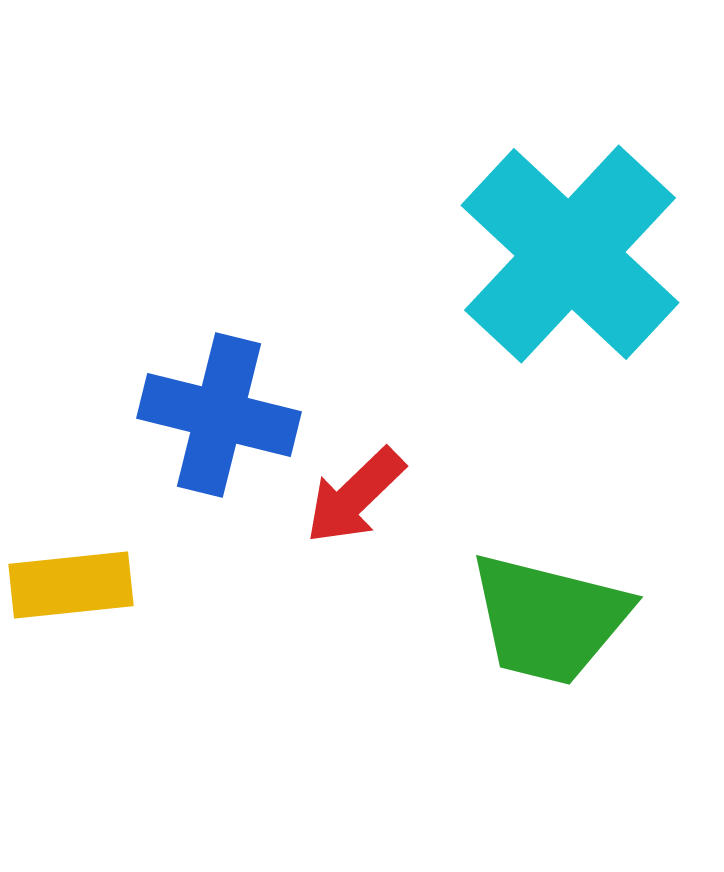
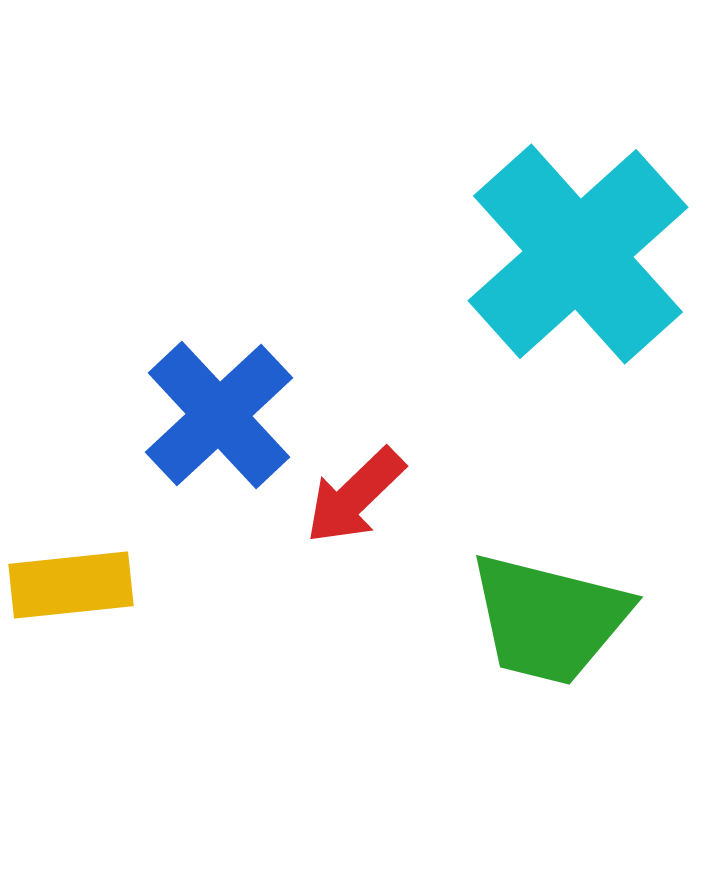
cyan cross: moved 8 px right; rotated 5 degrees clockwise
blue cross: rotated 33 degrees clockwise
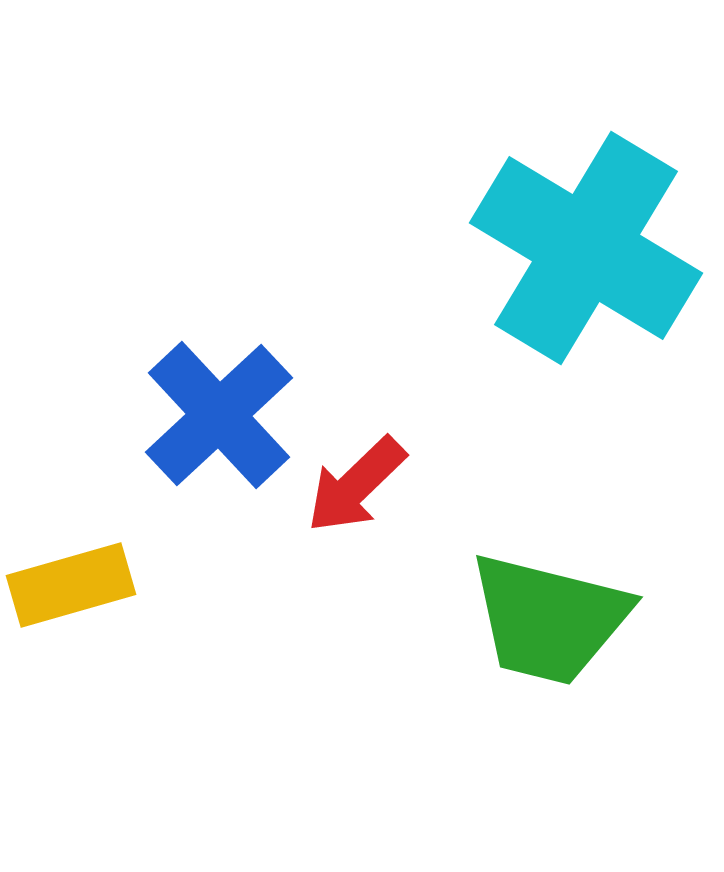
cyan cross: moved 8 px right, 6 px up; rotated 17 degrees counterclockwise
red arrow: moved 1 px right, 11 px up
yellow rectangle: rotated 10 degrees counterclockwise
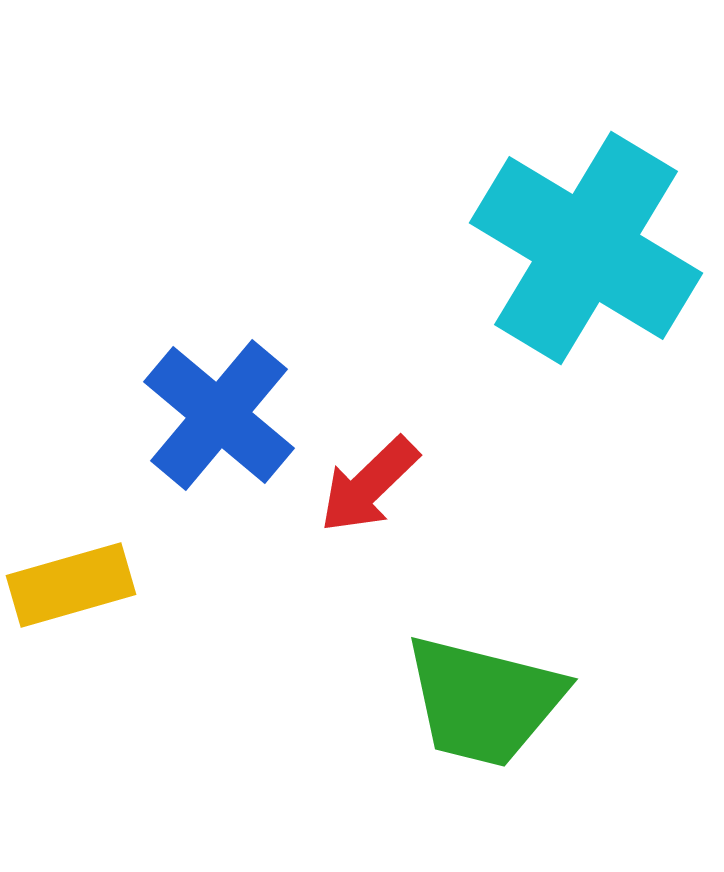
blue cross: rotated 7 degrees counterclockwise
red arrow: moved 13 px right
green trapezoid: moved 65 px left, 82 px down
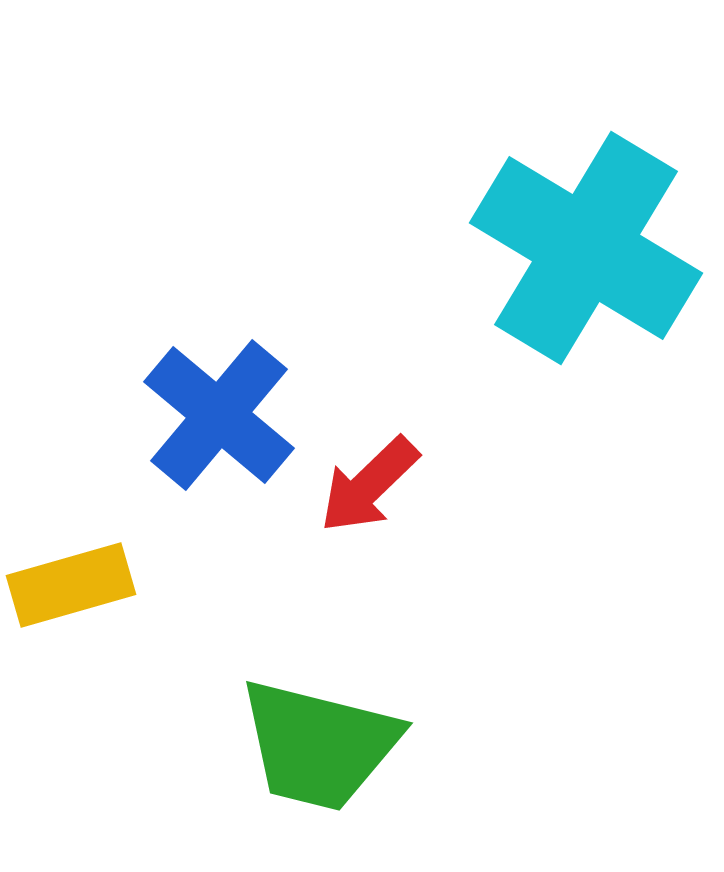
green trapezoid: moved 165 px left, 44 px down
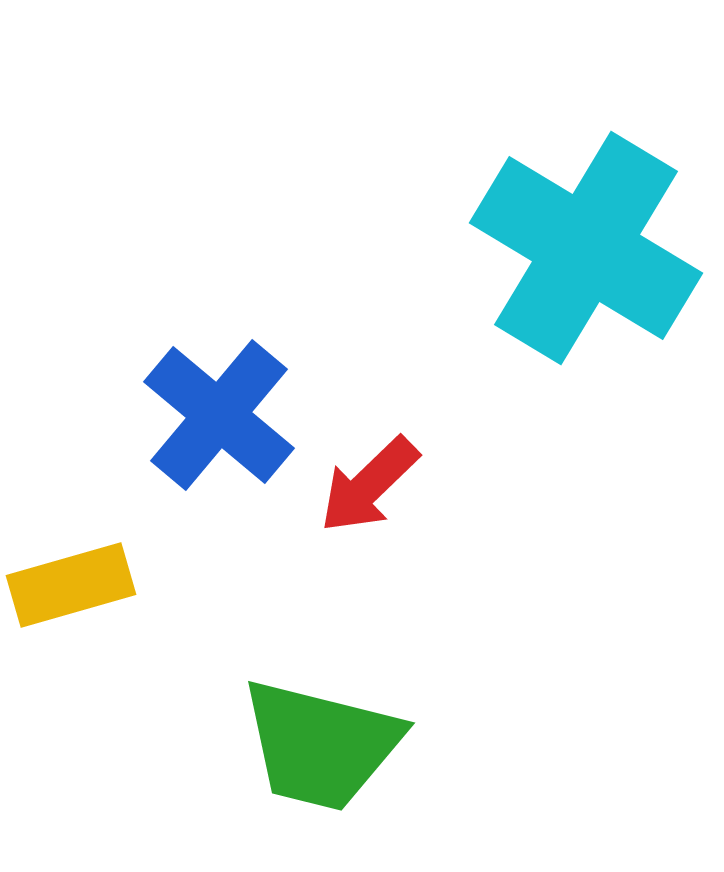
green trapezoid: moved 2 px right
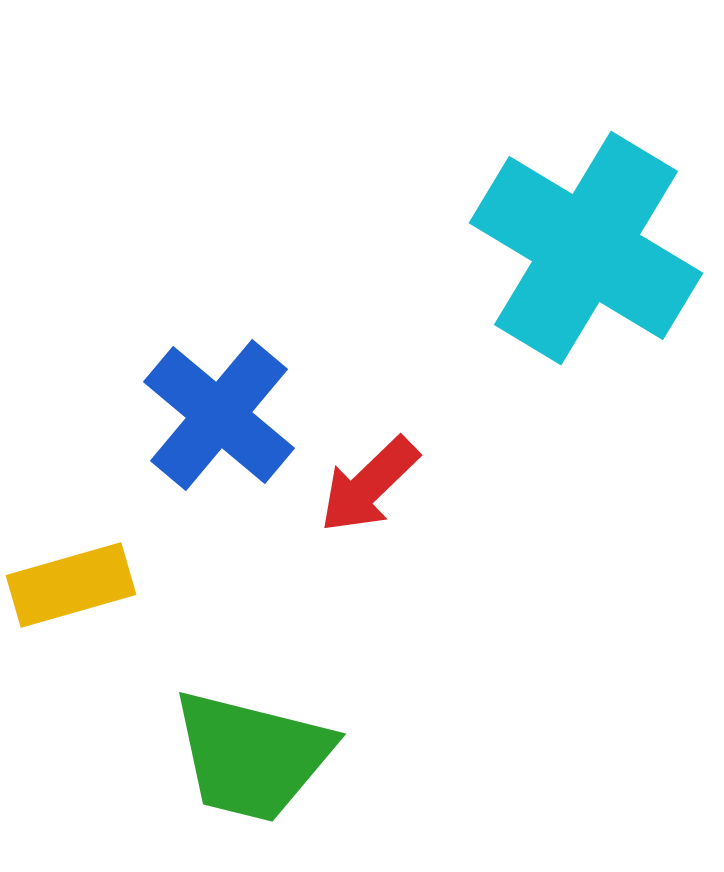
green trapezoid: moved 69 px left, 11 px down
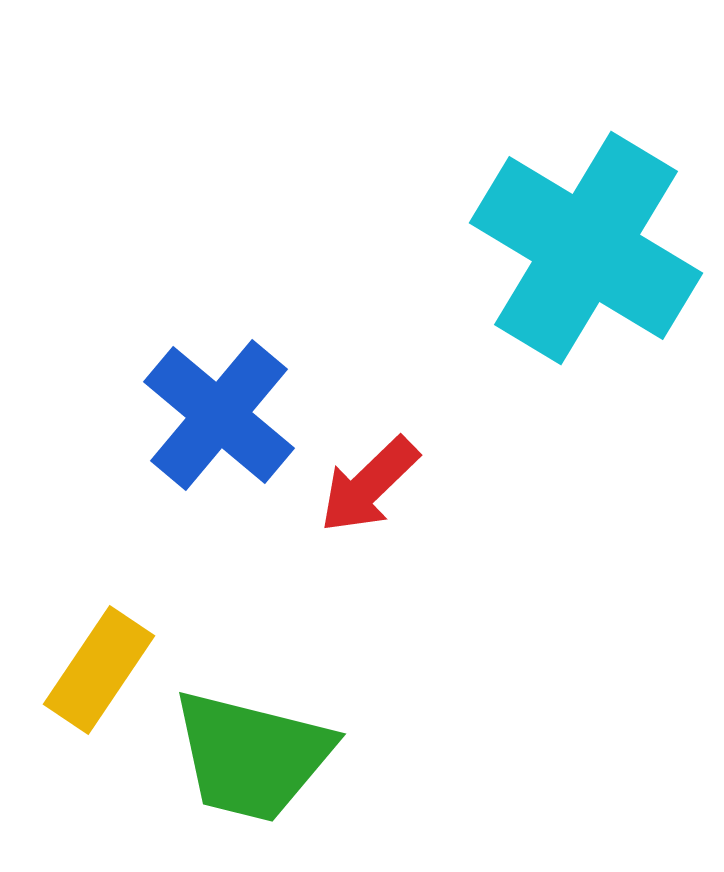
yellow rectangle: moved 28 px right, 85 px down; rotated 40 degrees counterclockwise
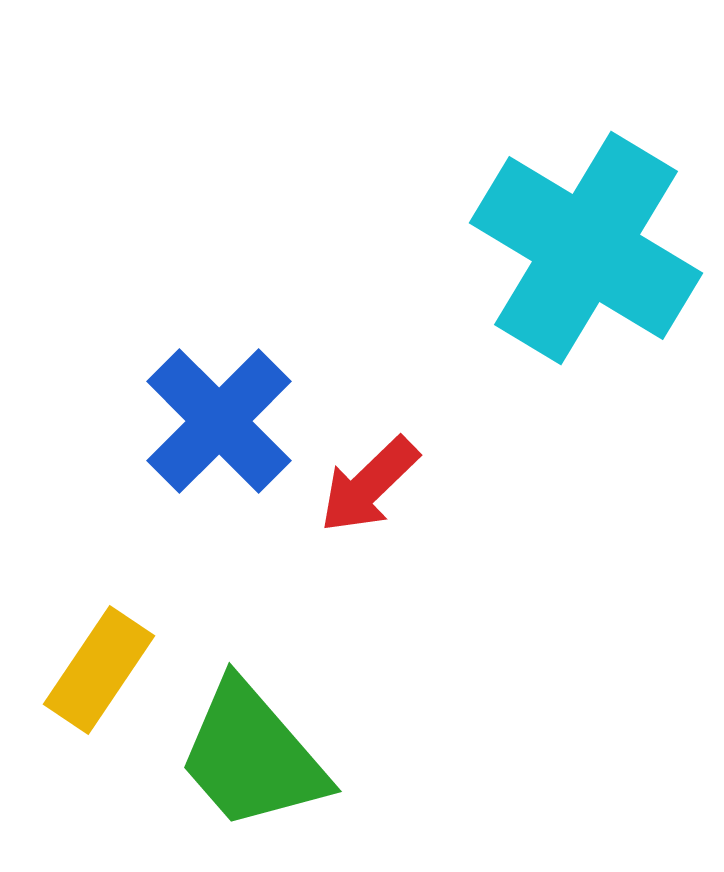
blue cross: moved 6 px down; rotated 5 degrees clockwise
green trapezoid: rotated 35 degrees clockwise
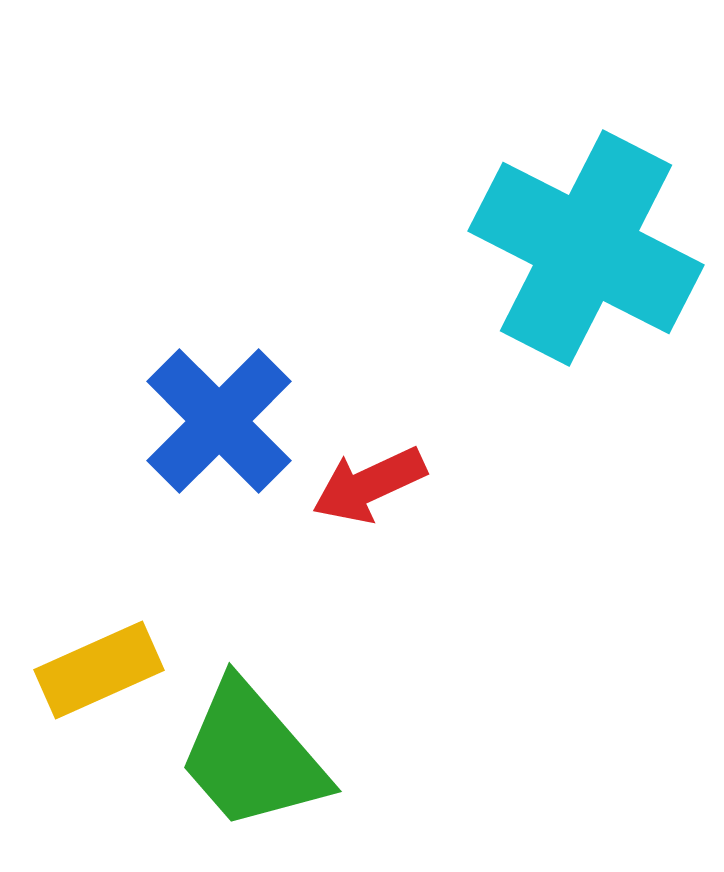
cyan cross: rotated 4 degrees counterclockwise
red arrow: rotated 19 degrees clockwise
yellow rectangle: rotated 32 degrees clockwise
